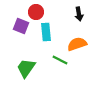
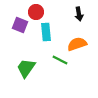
purple square: moved 1 px left, 1 px up
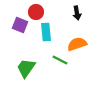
black arrow: moved 2 px left, 1 px up
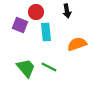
black arrow: moved 10 px left, 2 px up
green line: moved 11 px left, 7 px down
green trapezoid: rotated 105 degrees clockwise
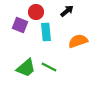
black arrow: rotated 120 degrees counterclockwise
orange semicircle: moved 1 px right, 3 px up
green trapezoid: rotated 90 degrees clockwise
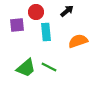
purple square: moved 3 px left; rotated 28 degrees counterclockwise
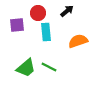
red circle: moved 2 px right, 1 px down
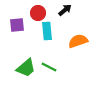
black arrow: moved 2 px left, 1 px up
cyan rectangle: moved 1 px right, 1 px up
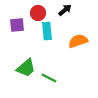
green line: moved 11 px down
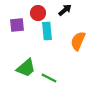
orange semicircle: rotated 48 degrees counterclockwise
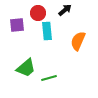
green line: rotated 42 degrees counterclockwise
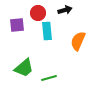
black arrow: rotated 24 degrees clockwise
green trapezoid: moved 2 px left
